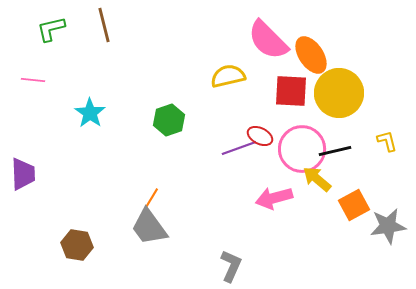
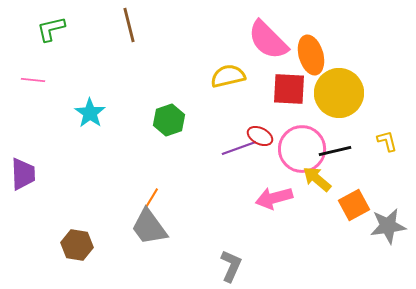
brown line: moved 25 px right
orange ellipse: rotated 18 degrees clockwise
red square: moved 2 px left, 2 px up
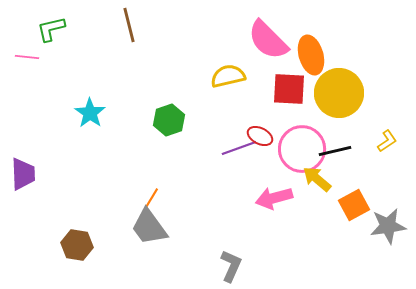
pink line: moved 6 px left, 23 px up
yellow L-shape: rotated 70 degrees clockwise
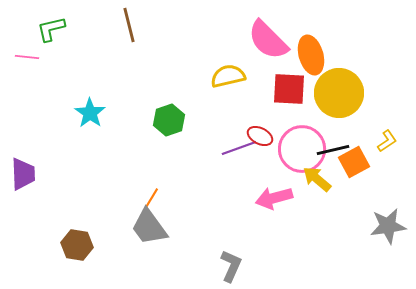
black line: moved 2 px left, 1 px up
orange square: moved 43 px up
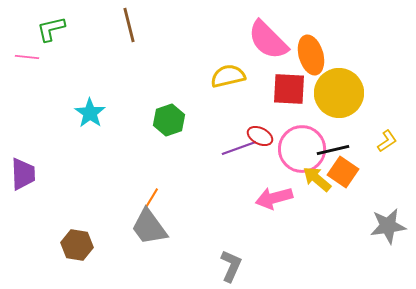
orange square: moved 11 px left, 10 px down; rotated 28 degrees counterclockwise
